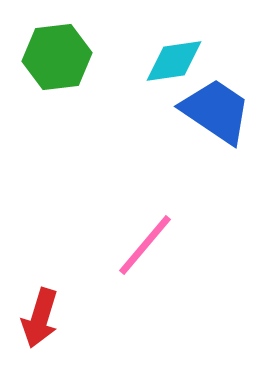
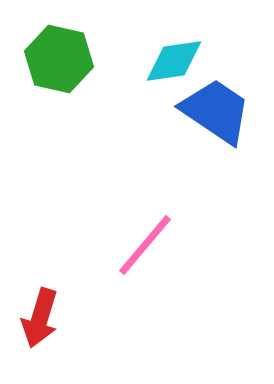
green hexagon: moved 2 px right, 2 px down; rotated 20 degrees clockwise
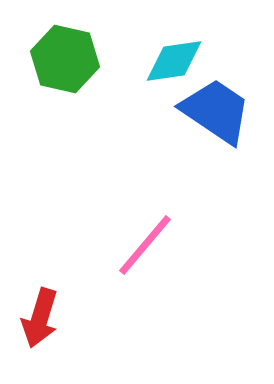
green hexagon: moved 6 px right
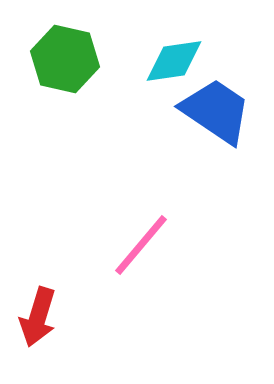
pink line: moved 4 px left
red arrow: moved 2 px left, 1 px up
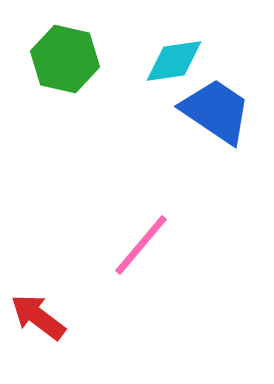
red arrow: rotated 110 degrees clockwise
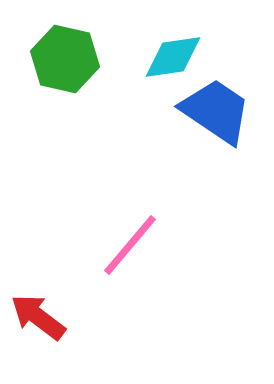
cyan diamond: moved 1 px left, 4 px up
pink line: moved 11 px left
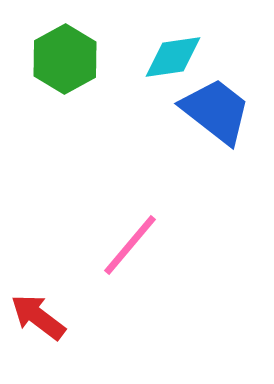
green hexagon: rotated 18 degrees clockwise
blue trapezoid: rotated 4 degrees clockwise
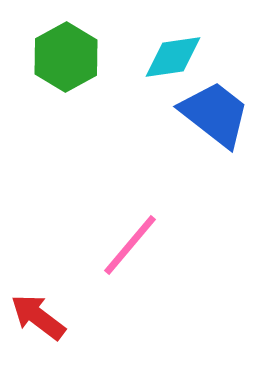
green hexagon: moved 1 px right, 2 px up
blue trapezoid: moved 1 px left, 3 px down
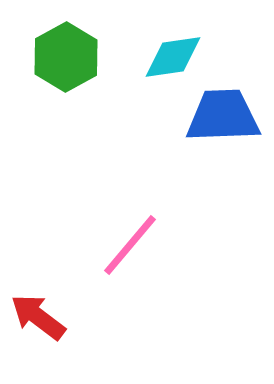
blue trapezoid: moved 8 px right, 2 px down; rotated 40 degrees counterclockwise
